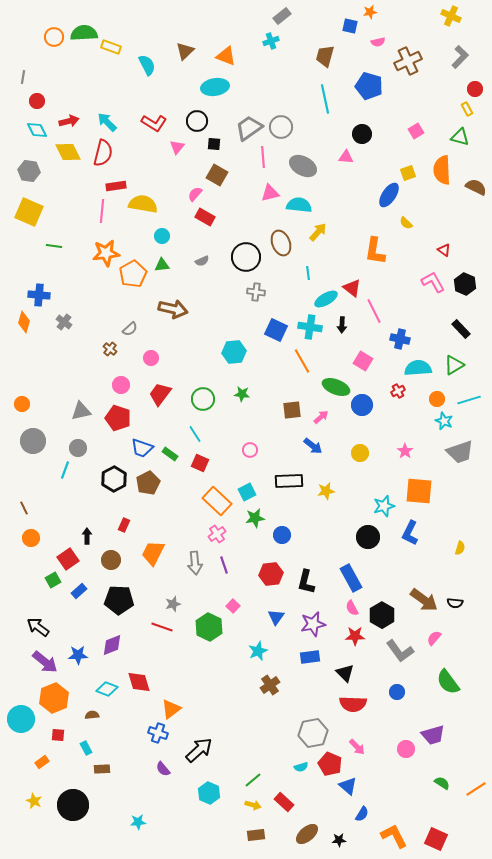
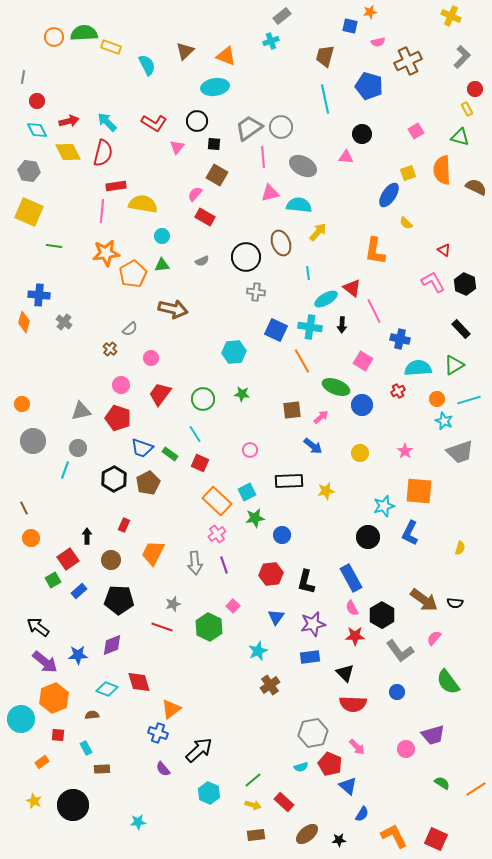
gray L-shape at (460, 57): moved 2 px right
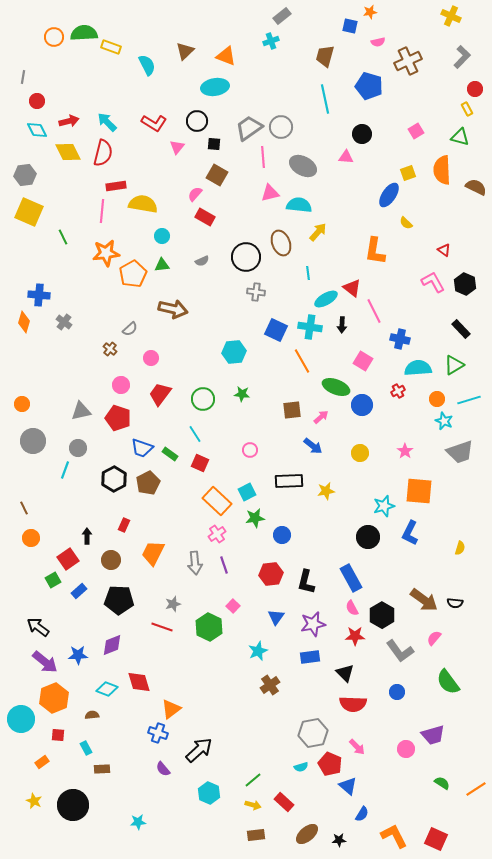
gray hexagon at (29, 171): moved 4 px left, 4 px down; rotated 15 degrees counterclockwise
green line at (54, 246): moved 9 px right, 9 px up; rotated 56 degrees clockwise
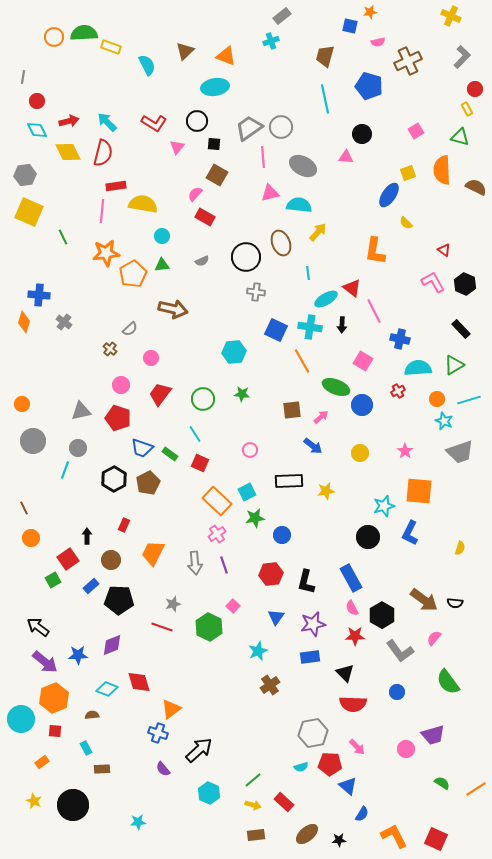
blue rectangle at (79, 591): moved 12 px right, 5 px up
red square at (58, 735): moved 3 px left, 4 px up
red pentagon at (330, 764): rotated 20 degrees counterclockwise
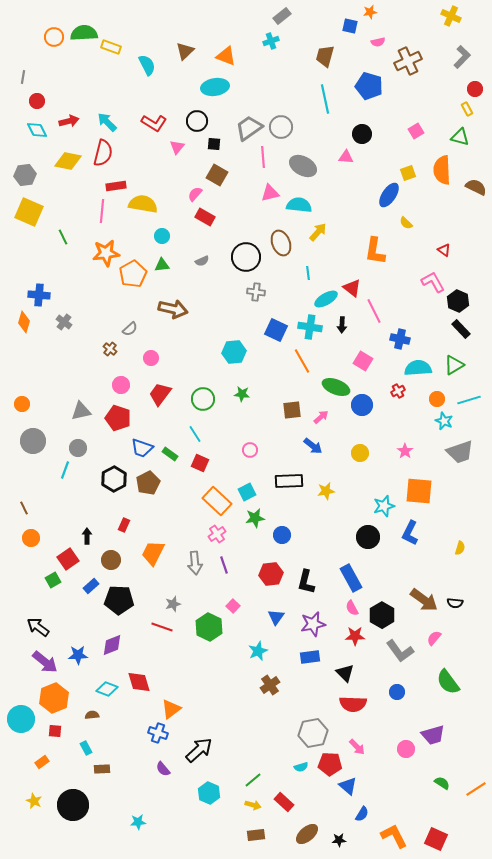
yellow diamond at (68, 152): moved 9 px down; rotated 52 degrees counterclockwise
black hexagon at (465, 284): moved 7 px left, 17 px down
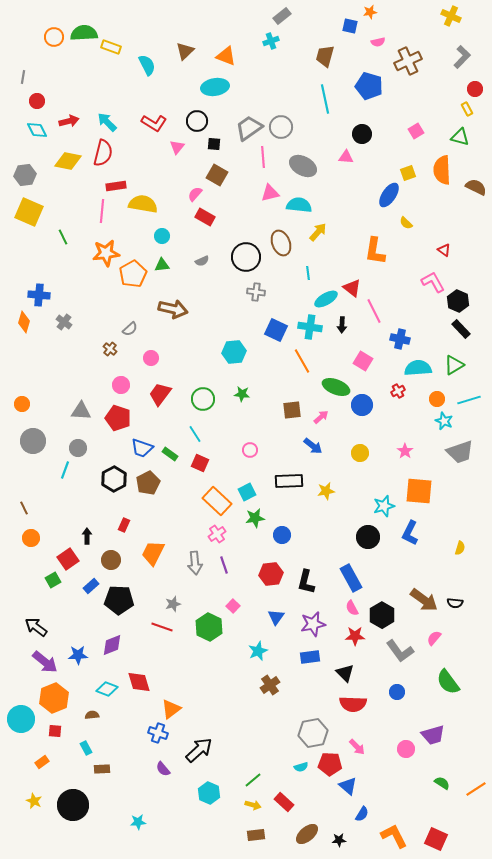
gray triangle at (81, 411): rotated 15 degrees clockwise
black arrow at (38, 627): moved 2 px left
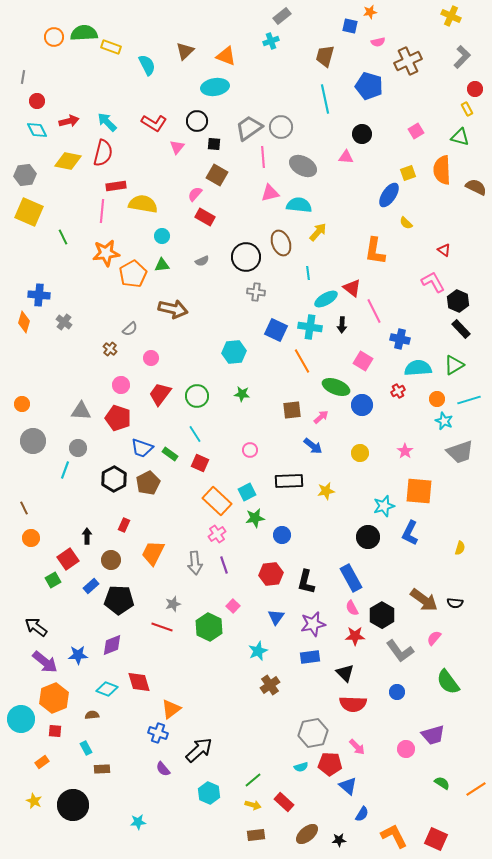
green circle at (203, 399): moved 6 px left, 3 px up
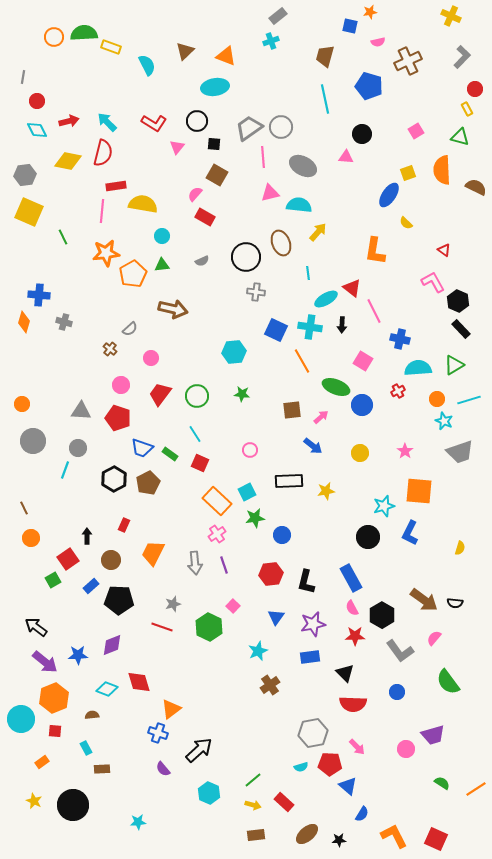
gray rectangle at (282, 16): moved 4 px left
gray cross at (64, 322): rotated 21 degrees counterclockwise
